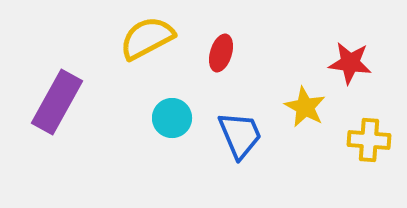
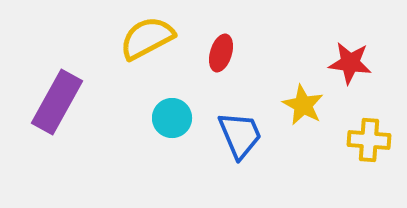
yellow star: moved 2 px left, 2 px up
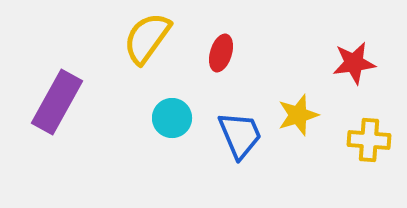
yellow semicircle: rotated 26 degrees counterclockwise
red star: moved 4 px right; rotated 15 degrees counterclockwise
yellow star: moved 5 px left, 10 px down; rotated 27 degrees clockwise
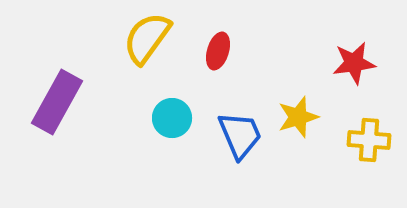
red ellipse: moved 3 px left, 2 px up
yellow star: moved 2 px down
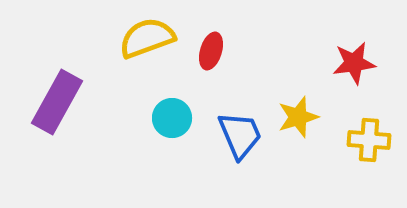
yellow semicircle: rotated 34 degrees clockwise
red ellipse: moved 7 px left
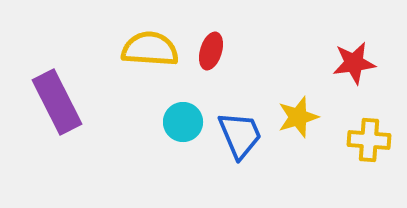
yellow semicircle: moved 3 px right, 11 px down; rotated 24 degrees clockwise
purple rectangle: rotated 56 degrees counterclockwise
cyan circle: moved 11 px right, 4 px down
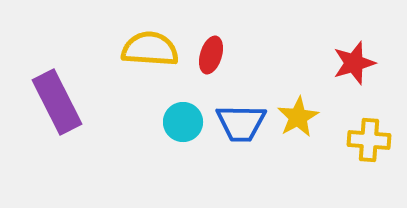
red ellipse: moved 4 px down
red star: rotated 9 degrees counterclockwise
yellow star: rotated 12 degrees counterclockwise
blue trapezoid: moved 1 px right, 12 px up; rotated 114 degrees clockwise
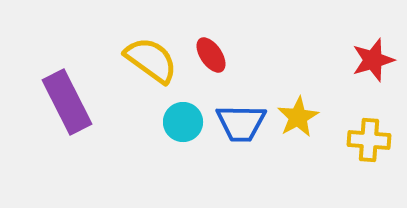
yellow semicircle: moved 1 px right, 11 px down; rotated 32 degrees clockwise
red ellipse: rotated 51 degrees counterclockwise
red star: moved 19 px right, 3 px up
purple rectangle: moved 10 px right
